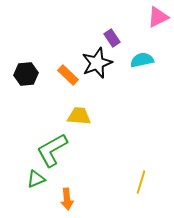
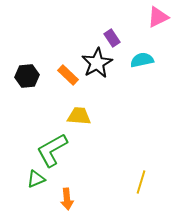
black star: rotated 8 degrees counterclockwise
black hexagon: moved 1 px right, 2 px down
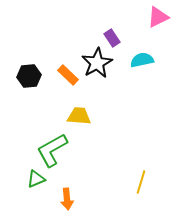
black hexagon: moved 2 px right
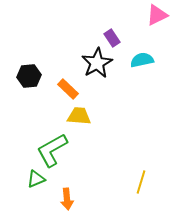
pink triangle: moved 1 px left, 2 px up
orange rectangle: moved 14 px down
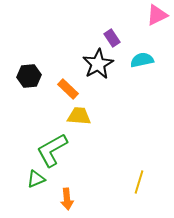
black star: moved 1 px right, 1 px down
yellow line: moved 2 px left
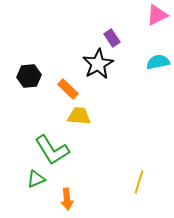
cyan semicircle: moved 16 px right, 2 px down
green L-shape: rotated 93 degrees counterclockwise
